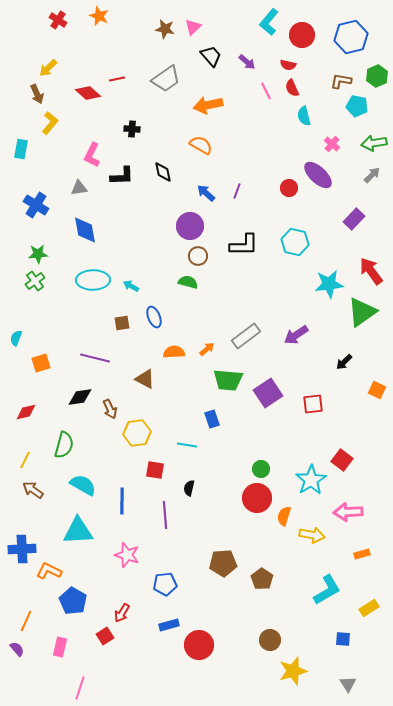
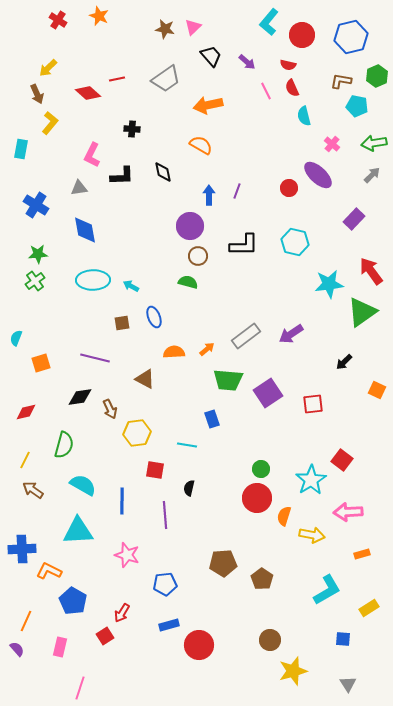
blue arrow at (206, 193): moved 3 px right, 2 px down; rotated 48 degrees clockwise
purple arrow at (296, 335): moved 5 px left, 1 px up
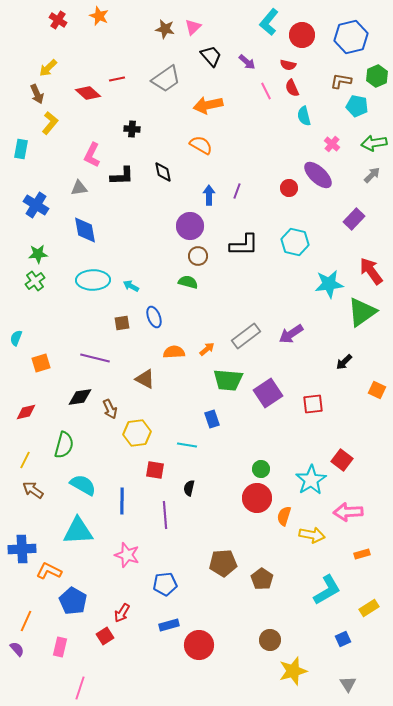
blue square at (343, 639): rotated 28 degrees counterclockwise
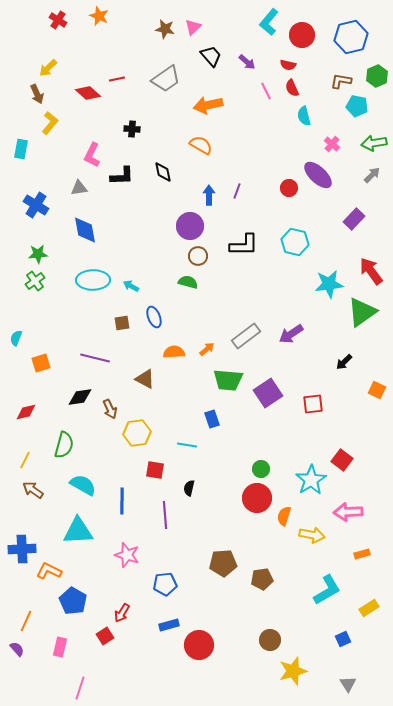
brown pentagon at (262, 579): rotated 30 degrees clockwise
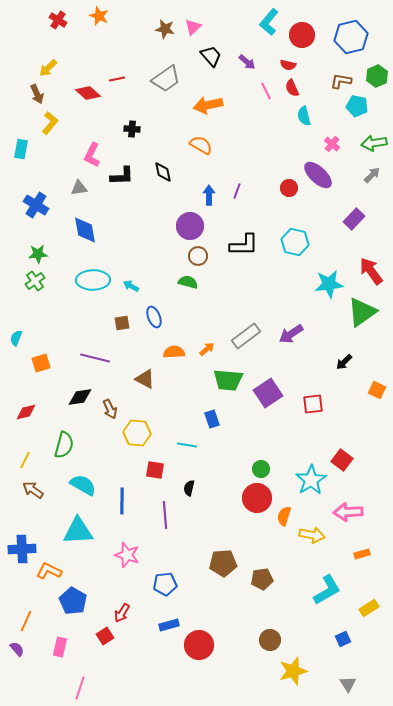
yellow hexagon at (137, 433): rotated 12 degrees clockwise
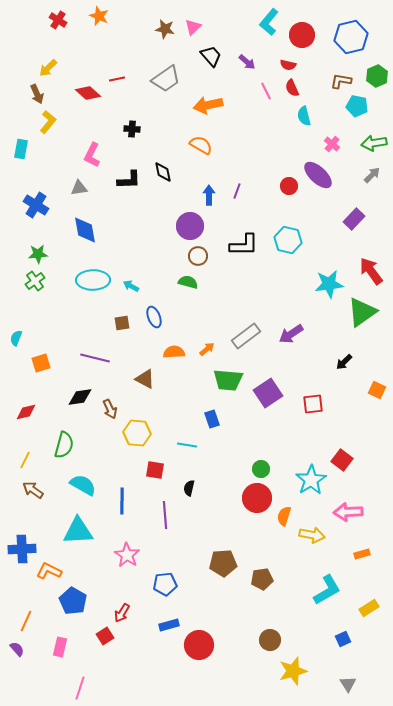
yellow L-shape at (50, 123): moved 2 px left, 1 px up
black L-shape at (122, 176): moved 7 px right, 4 px down
red circle at (289, 188): moved 2 px up
cyan hexagon at (295, 242): moved 7 px left, 2 px up
pink star at (127, 555): rotated 15 degrees clockwise
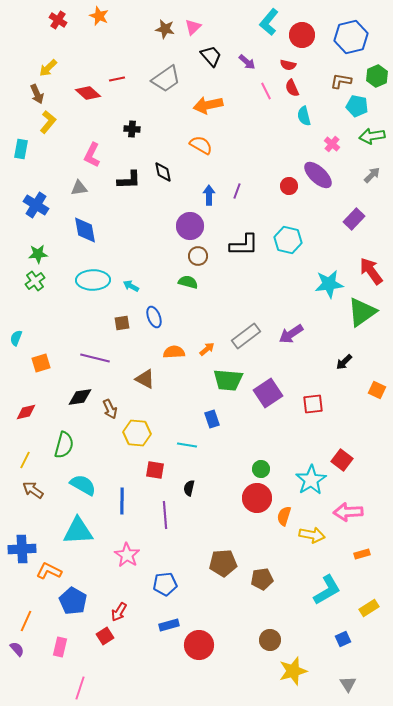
green arrow at (374, 143): moved 2 px left, 7 px up
red arrow at (122, 613): moved 3 px left, 1 px up
